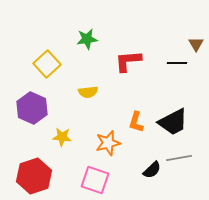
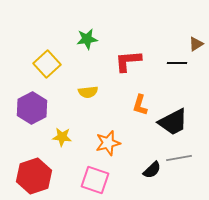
brown triangle: rotated 28 degrees clockwise
purple hexagon: rotated 8 degrees clockwise
orange L-shape: moved 4 px right, 17 px up
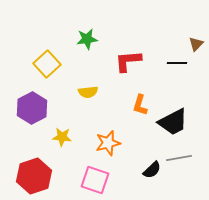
brown triangle: rotated 14 degrees counterclockwise
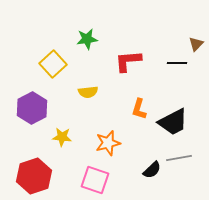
yellow square: moved 6 px right
orange L-shape: moved 1 px left, 4 px down
